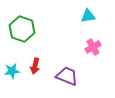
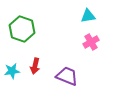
pink cross: moved 2 px left, 5 px up
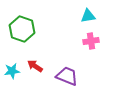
pink cross: moved 1 px up; rotated 21 degrees clockwise
red arrow: rotated 112 degrees clockwise
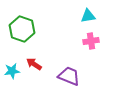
red arrow: moved 1 px left, 2 px up
purple trapezoid: moved 2 px right
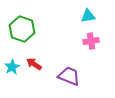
cyan star: moved 4 px up; rotated 21 degrees counterclockwise
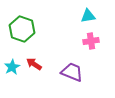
purple trapezoid: moved 3 px right, 4 px up
